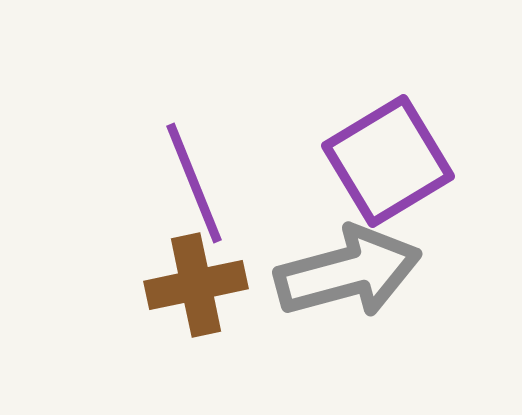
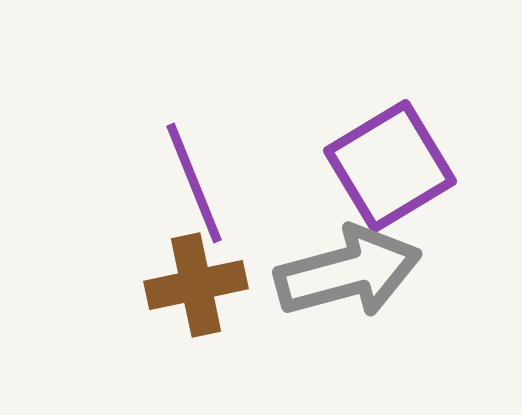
purple square: moved 2 px right, 5 px down
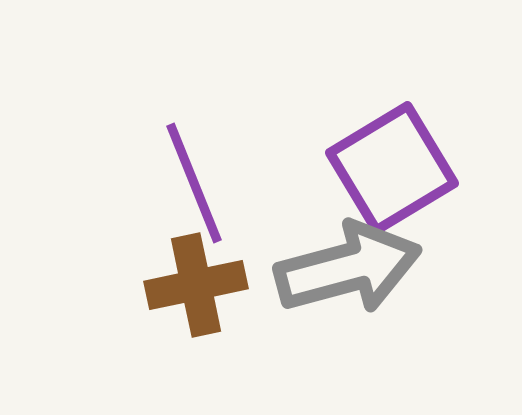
purple square: moved 2 px right, 2 px down
gray arrow: moved 4 px up
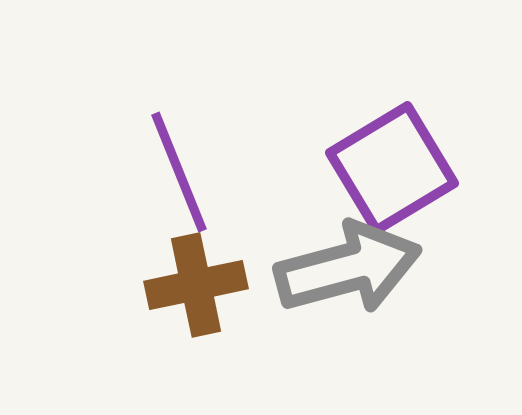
purple line: moved 15 px left, 11 px up
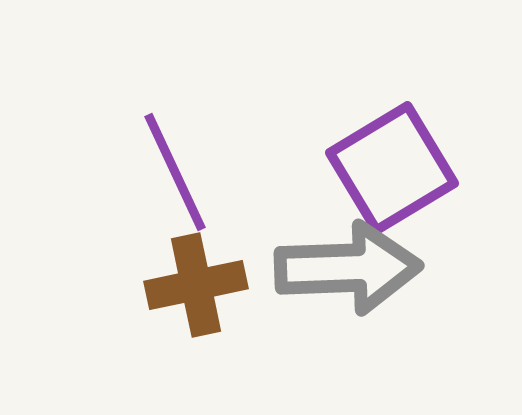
purple line: moved 4 px left; rotated 3 degrees counterclockwise
gray arrow: rotated 13 degrees clockwise
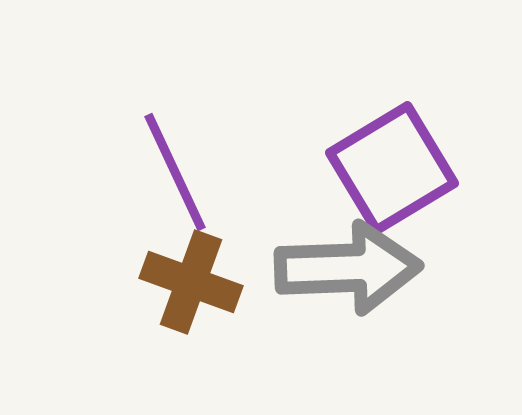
brown cross: moved 5 px left, 3 px up; rotated 32 degrees clockwise
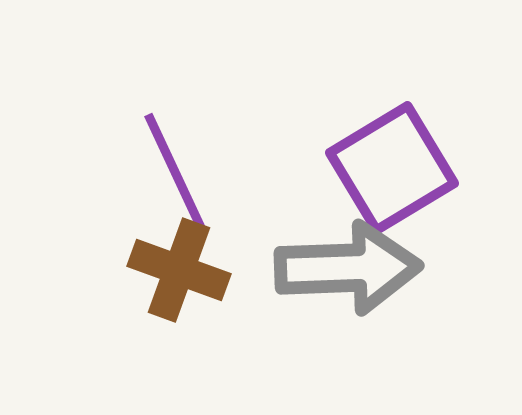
brown cross: moved 12 px left, 12 px up
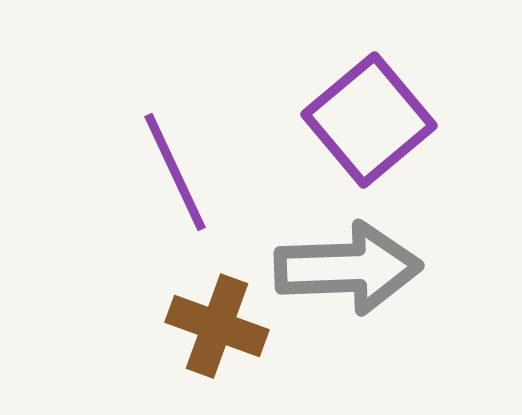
purple square: moved 23 px left, 48 px up; rotated 9 degrees counterclockwise
brown cross: moved 38 px right, 56 px down
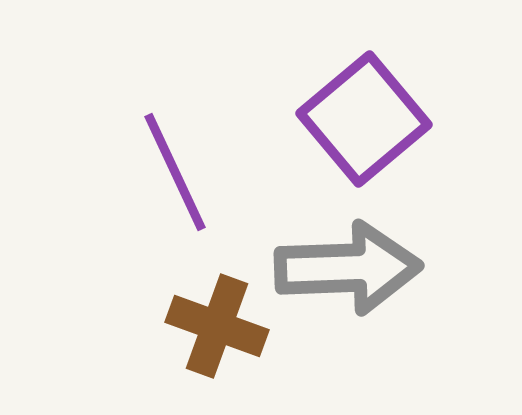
purple square: moved 5 px left, 1 px up
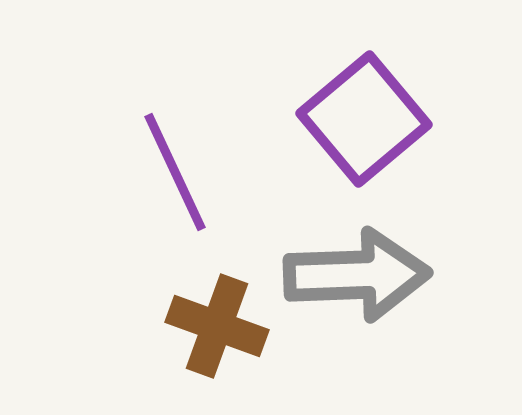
gray arrow: moved 9 px right, 7 px down
